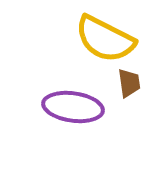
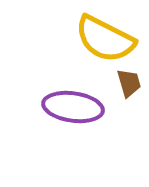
brown trapezoid: rotated 8 degrees counterclockwise
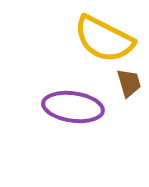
yellow semicircle: moved 1 px left
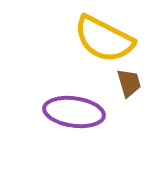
purple ellipse: moved 1 px right, 5 px down
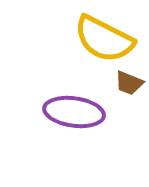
brown trapezoid: rotated 128 degrees clockwise
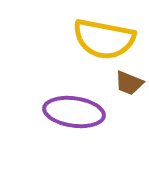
yellow semicircle: rotated 16 degrees counterclockwise
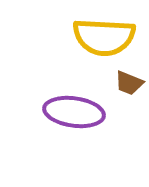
yellow semicircle: moved 2 px up; rotated 8 degrees counterclockwise
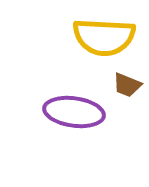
brown trapezoid: moved 2 px left, 2 px down
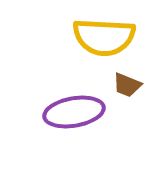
purple ellipse: rotated 18 degrees counterclockwise
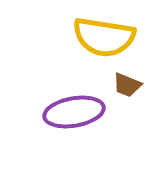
yellow semicircle: rotated 6 degrees clockwise
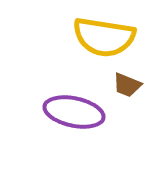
purple ellipse: rotated 22 degrees clockwise
